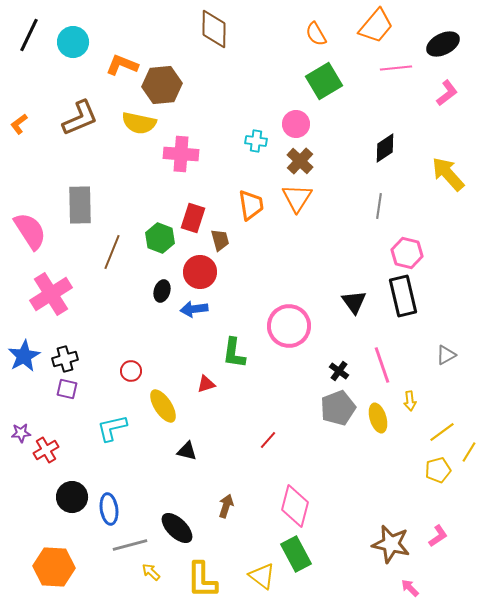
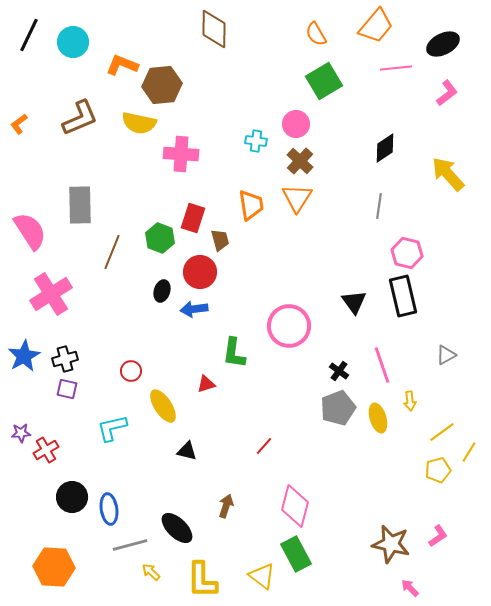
red line at (268, 440): moved 4 px left, 6 px down
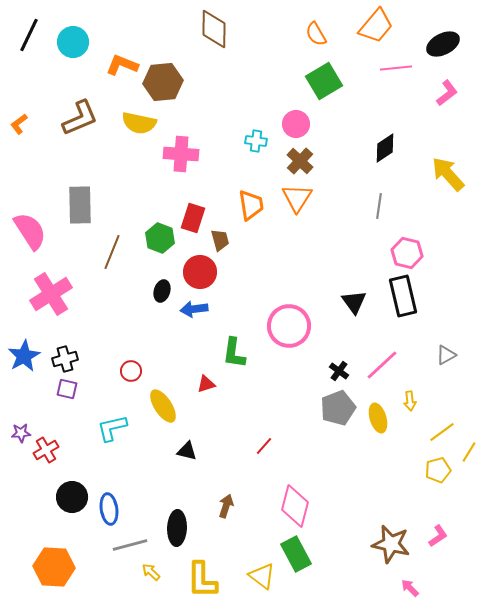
brown hexagon at (162, 85): moved 1 px right, 3 px up
pink line at (382, 365): rotated 66 degrees clockwise
black ellipse at (177, 528): rotated 48 degrees clockwise
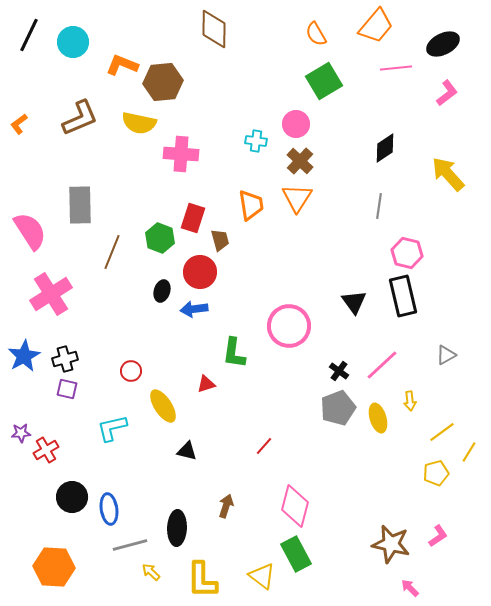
yellow pentagon at (438, 470): moved 2 px left, 3 px down
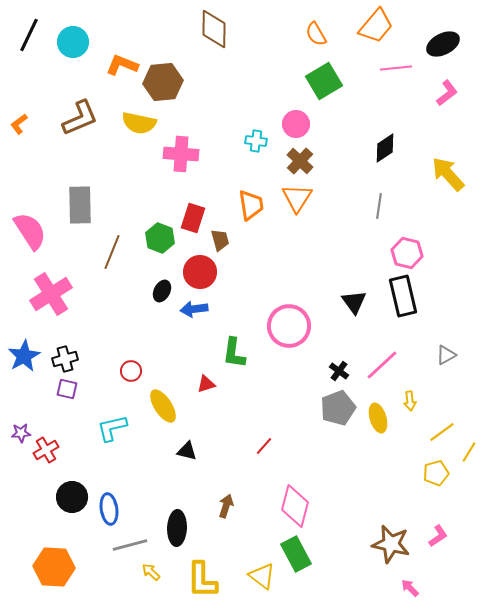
black ellipse at (162, 291): rotated 10 degrees clockwise
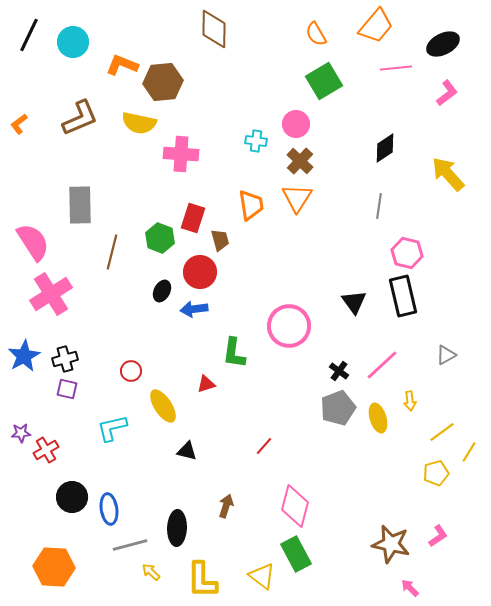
pink semicircle at (30, 231): moved 3 px right, 11 px down
brown line at (112, 252): rotated 8 degrees counterclockwise
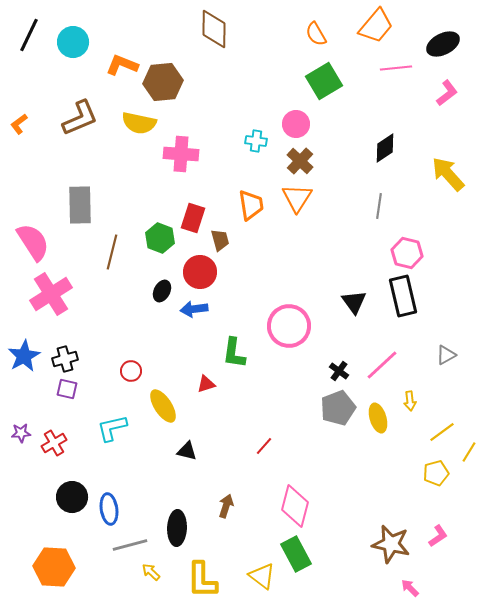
red cross at (46, 450): moved 8 px right, 7 px up
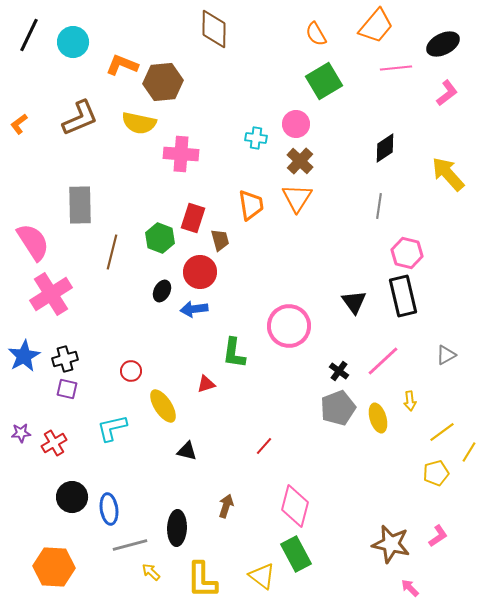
cyan cross at (256, 141): moved 3 px up
pink line at (382, 365): moved 1 px right, 4 px up
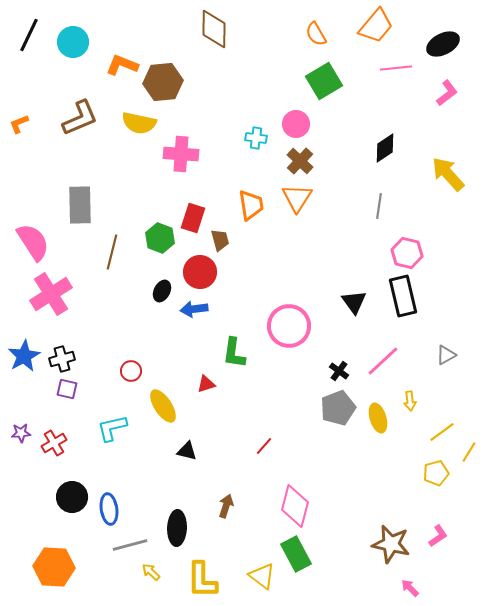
orange L-shape at (19, 124): rotated 15 degrees clockwise
black cross at (65, 359): moved 3 px left
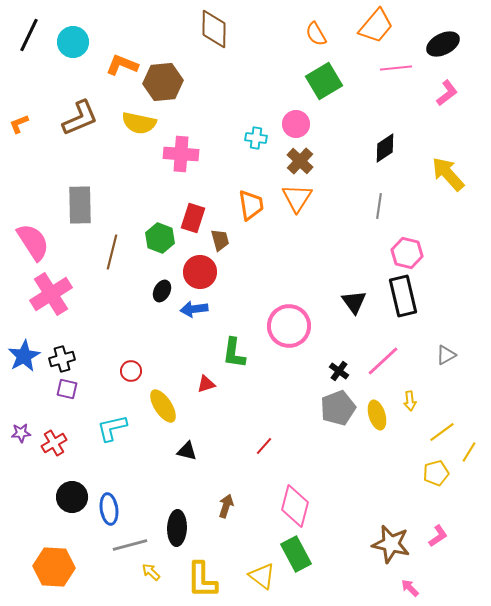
yellow ellipse at (378, 418): moved 1 px left, 3 px up
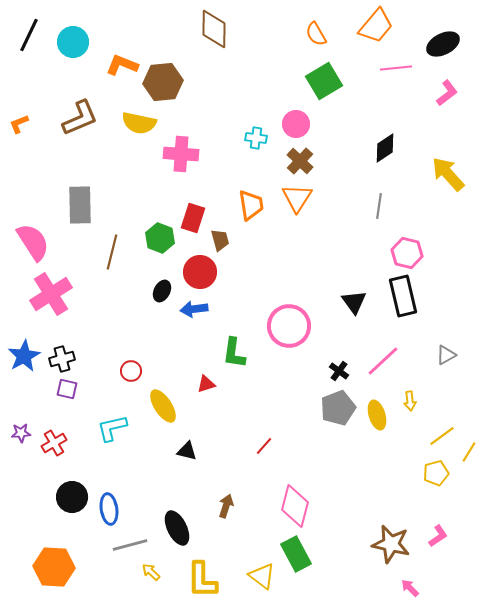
yellow line at (442, 432): moved 4 px down
black ellipse at (177, 528): rotated 28 degrees counterclockwise
